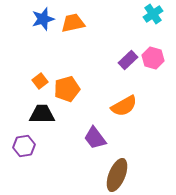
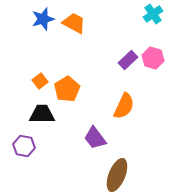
orange trapezoid: moved 1 px right; rotated 40 degrees clockwise
orange pentagon: rotated 15 degrees counterclockwise
orange semicircle: rotated 36 degrees counterclockwise
purple hexagon: rotated 20 degrees clockwise
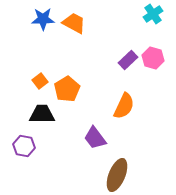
blue star: rotated 15 degrees clockwise
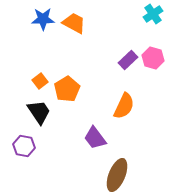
black trapezoid: moved 3 px left, 2 px up; rotated 56 degrees clockwise
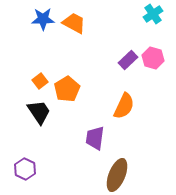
purple trapezoid: rotated 45 degrees clockwise
purple hexagon: moved 1 px right, 23 px down; rotated 15 degrees clockwise
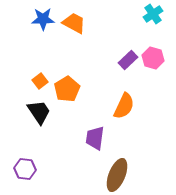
purple hexagon: rotated 20 degrees counterclockwise
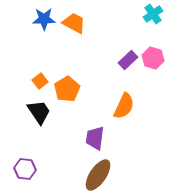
blue star: moved 1 px right
brown ellipse: moved 19 px left; rotated 12 degrees clockwise
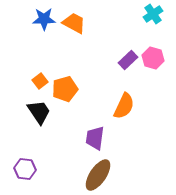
orange pentagon: moved 2 px left; rotated 15 degrees clockwise
